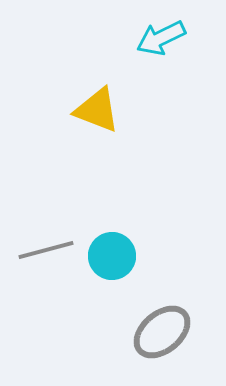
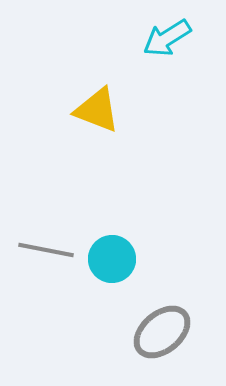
cyan arrow: moved 6 px right; rotated 6 degrees counterclockwise
gray line: rotated 26 degrees clockwise
cyan circle: moved 3 px down
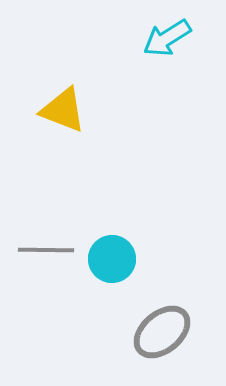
yellow triangle: moved 34 px left
gray line: rotated 10 degrees counterclockwise
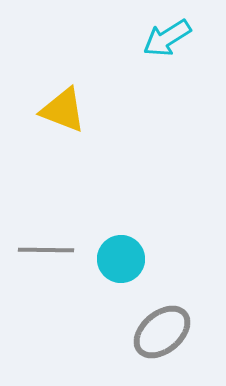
cyan circle: moved 9 px right
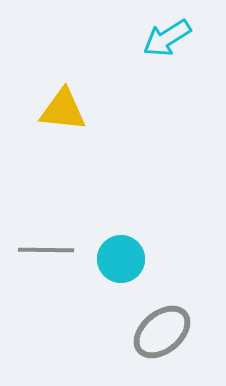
yellow triangle: rotated 15 degrees counterclockwise
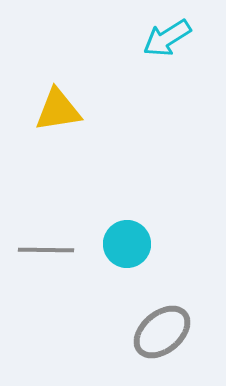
yellow triangle: moved 5 px left; rotated 15 degrees counterclockwise
cyan circle: moved 6 px right, 15 px up
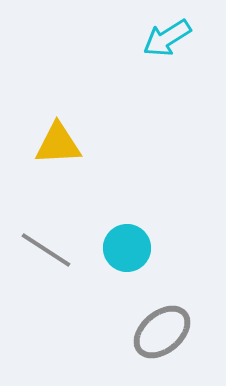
yellow triangle: moved 34 px down; rotated 6 degrees clockwise
cyan circle: moved 4 px down
gray line: rotated 32 degrees clockwise
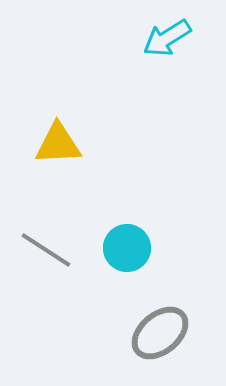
gray ellipse: moved 2 px left, 1 px down
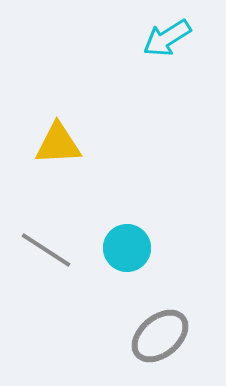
gray ellipse: moved 3 px down
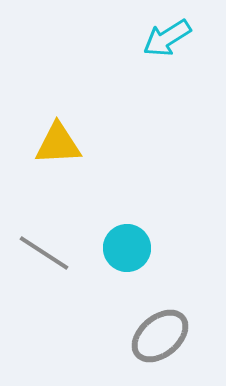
gray line: moved 2 px left, 3 px down
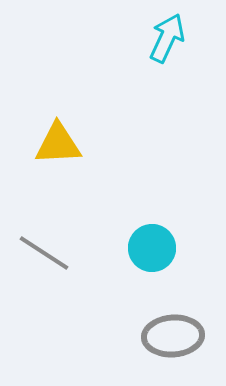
cyan arrow: rotated 147 degrees clockwise
cyan circle: moved 25 px right
gray ellipse: moved 13 px right; rotated 36 degrees clockwise
